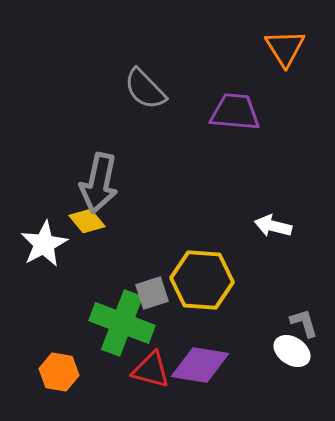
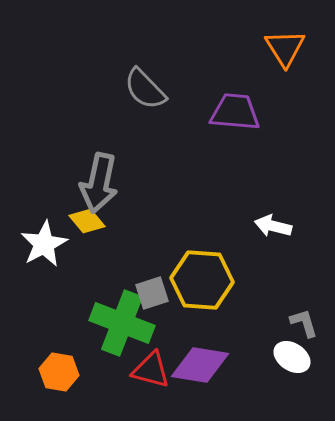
white ellipse: moved 6 px down
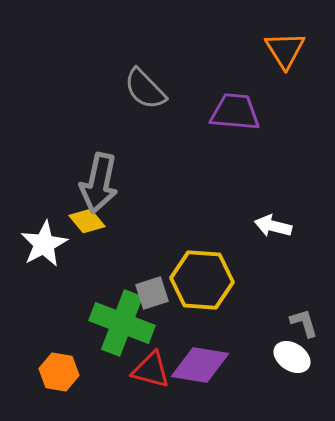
orange triangle: moved 2 px down
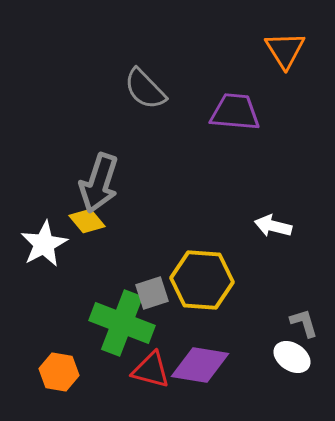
gray arrow: rotated 6 degrees clockwise
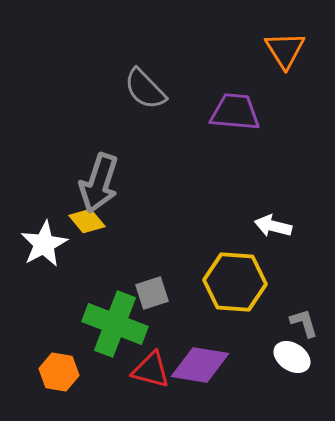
yellow hexagon: moved 33 px right, 2 px down
green cross: moved 7 px left, 1 px down
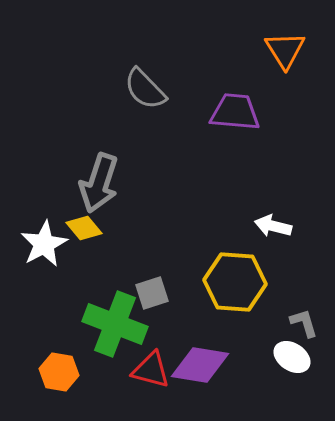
yellow diamond: moved 3 px left, 7 px down
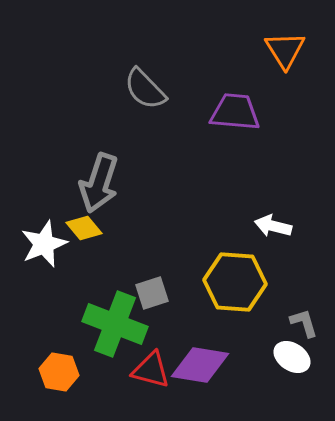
white star: rotated 6 degrees clockwise
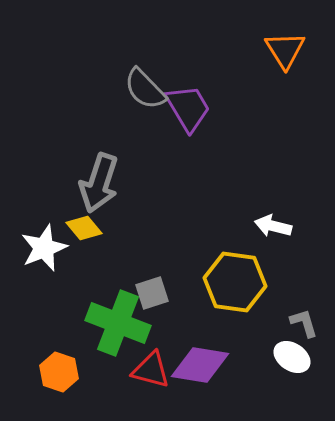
purple trapezoid: moved 47 px left, 4 px up; rotated 54 degrees clockwise
white star: moved 4 px down
yellow hexagon: rotated 4 degrees clockwise
green cross: moved 3 px right, 1 px up
orange hexagon: rotated 9 degrees clockwise
